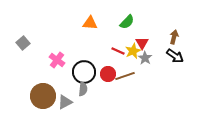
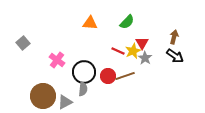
red circle: moved 2 px down
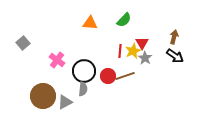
green semicircle: moved 3 px left, 2 px up
red line: moved 2 px right; rotated 72 degrees clockwise
black circle: moved 1 px up
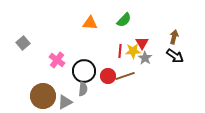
yellow star: rotated 21 degrees clockwise
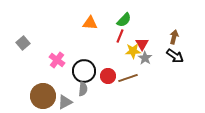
red triangle: moved 1 px down
red line: moved 15 px up; rotated 16 degrees clockwise
brown line: moved 3 px right, 2 px down
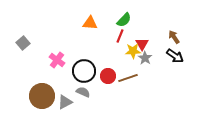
brown arrow: rotated 48 degrees counterclockwise
gray semicircle: moved 3 px down; rotated 72 degrees counterclockwise
brown circle: moved 1 px left
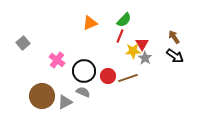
orange triangle: rotated 28 degrees counterclockwise
